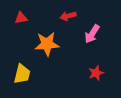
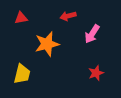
orange star: rotated 10 degrees counterclockwise
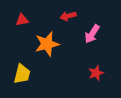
red triangle: moved 1 px right, 2 px down
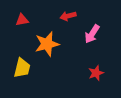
yellow trapezoid: moved 6 px up
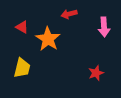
red arrow: moved 1 px right, 2 px up
red triangle: moved 7 px down; rotated 40 degrees clockwise
pink arrow: moved 12 px right, 7 px up; rotated 36 degrees counterclockwise
orange star: moved 1 px right, 5 px up; rotated 25 degrees counterclockwise
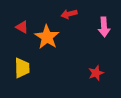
orange star: moved 1 px left, 2 px up
yellow trapezoid: rotated 15 degrees counterclockwise
